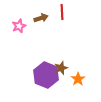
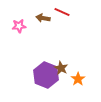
red line: rotated 63 degrees counterclockwise
brown arrow: moved 2 px right; rotated 152 degrees counterclockwise
pink star: rotated 16 degrees clockwise
brown star: rotated 24 degrees counterclockwise
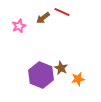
brown arrow: rotated 48 degrees counterclockwise
pink star: rotated 16 degrees counterclockwise
purple hexagon: moved 5 px left
orange star: rotated 24 degrees clockwise
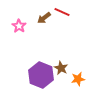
brown arrow: moved 1 px right
pink star: rotated 16 degrees counterclockwise
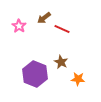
red line: moved 17 px down
brown star: moved 6 px up
purple hexagon: moved 6 px left, 1 px up
orange star: rotated 16 degrees clockwise
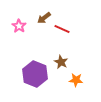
orange star: moved 2 px left, 1 px down
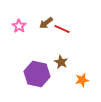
brown arrow: moved 2 px right, 5 px down
purple hexagon: moved 2 px right; rotated 10 degrees counterclockwise
orange star: moved 6 px right; rotated 16 degrees counterclockwise
